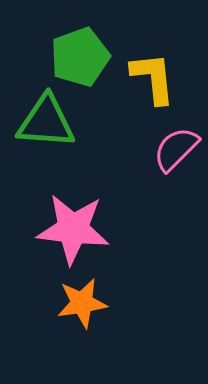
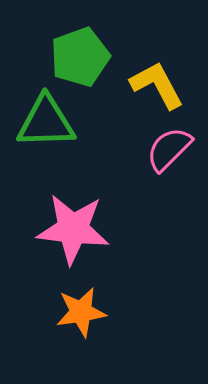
yellow L-shape: moved 4 px right, 7 px down; rotated 22 degrees counterclockwise
green triangle: rotated 6 degrees counterclockwise
pink semicircle: moved 7 px left
orange star: moved 1 px left, 9 px down
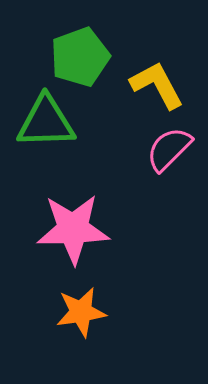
pink star: rotated 8 degrees counterclockwise
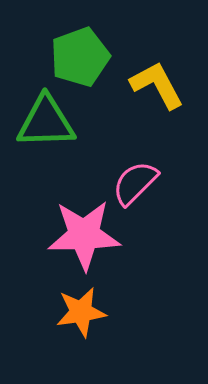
pink semicircle: moved 34 px left, 34 px down
pink star: moved 11 px right, 6 px down
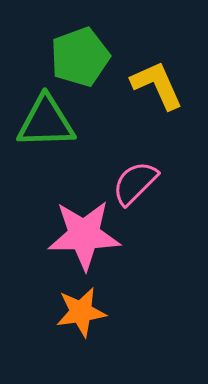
yellow L-shape: rotated 4 degrees clockwise
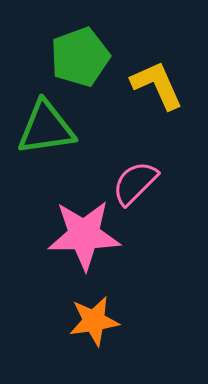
green triangle: moved 6 px down; rotated 6 degrees counterclockwise
orange star: moved 13 px right, 9 px down
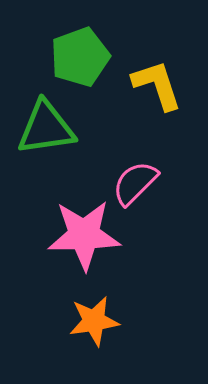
yellow L-shape: rotated 6 degrees clockwise
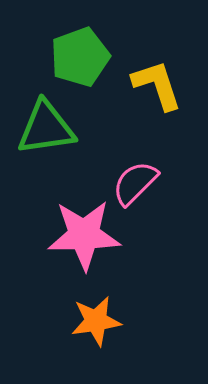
orange star: moved 2 px right
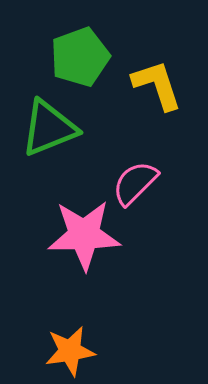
green triangle: moved 3 px right; rotated 14 degrees counterclockwise
orange star: moved 26 px left, 30 px down
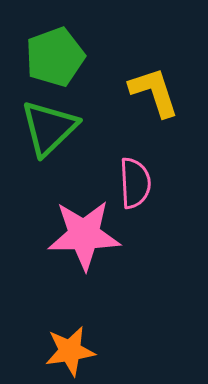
green pentagon: moved 25 px left
yellow L-shape: moved 3 px left, 7 px down
green triangle: rotated 22 degrees counterclockwise
pink semicircle: rotated 132 degrees clockwise
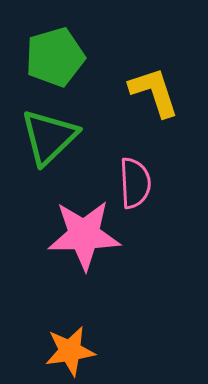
green pentagon: rotated 4 degrees clockwise
green triangle: moved 9 px down
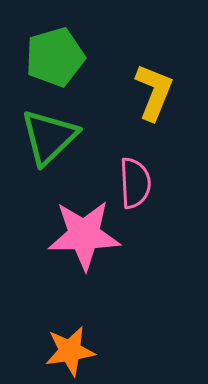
yellow L-shape: rotated 40 degrees clockwise
